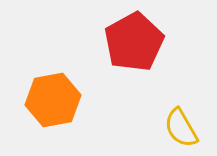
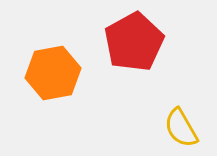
orange hexagon: moved 27 px up
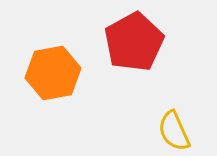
yellow semicircle: moved 7 px left, 3 px down; rotated 6 degrees clockwise
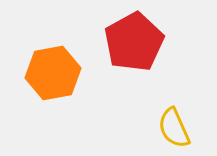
yellow semicircle: moved 3 px up
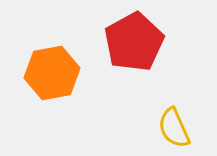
orange hexagon: moved 1 px left
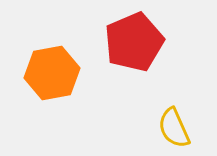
red pentagon: rotated 6 degrees clockwise
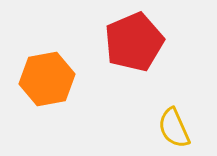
orange hexagon: moved 5 px left, 6 px down
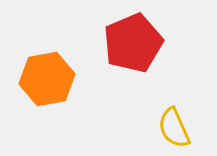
red pentagon: moved 1 px left, 1 px down
